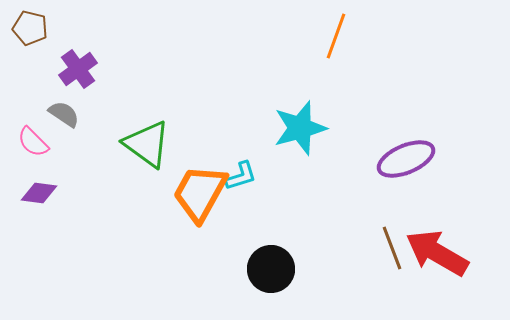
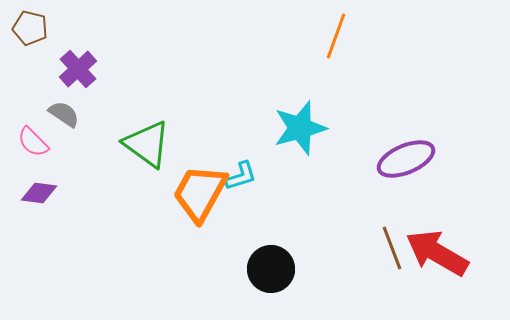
purple cross: rotated 6 degrees counterclockwise
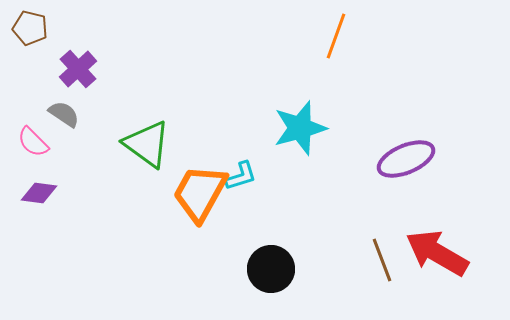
brown line: moved 10 px left, 12 px down
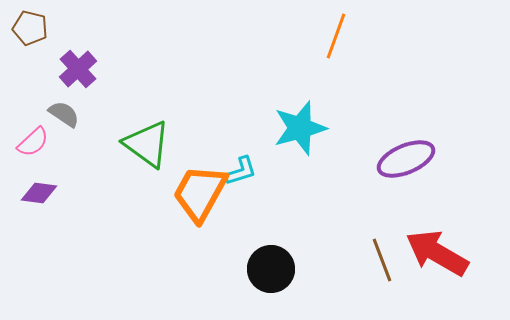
pink semicircle: rotated 88 degrees counterclockwise
cyan L-shape: moved 5 px up
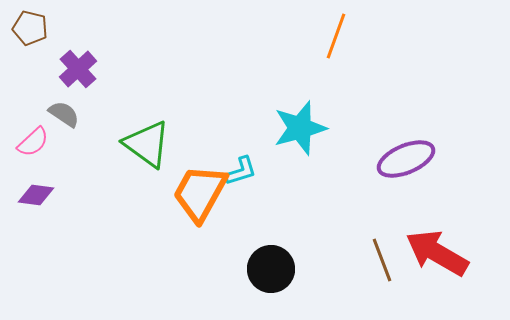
purple diamond: moved 3 px left, 2 px down
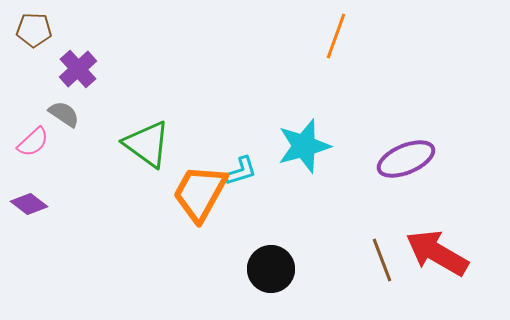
brown pentagon: moved 4 px right, 2 px down; rotated 12 degrees counterclockwise
cyan star: moved 4 px right, 18 px down
purple diamond: moved 7 px left, 9 px down; rotated 30 degrees clockwise
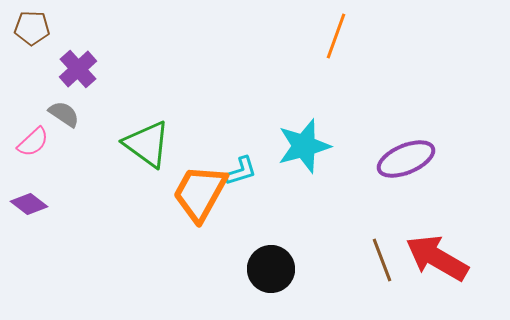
brown pentagon: moved 2 px left, 2 px up
red arrow: moved 5 px down
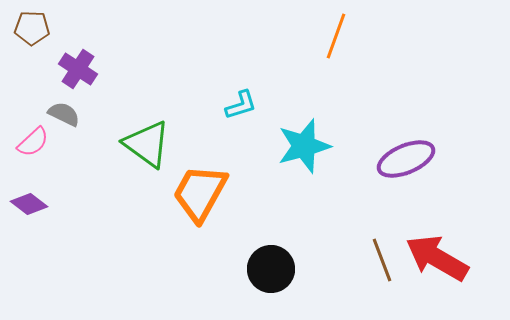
purple cross: rotated 15 degrees counterclockwise
gray semicircle: rotated 8 degrees counterclockwise
cyan L-shape: moved 66 px up
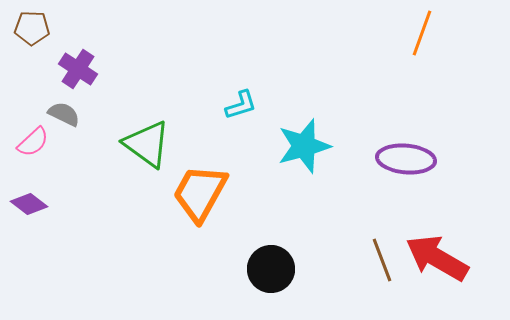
orange line: moved 86 px right, 3 px up
purple ellipse: rotated 28 degrees clockwise
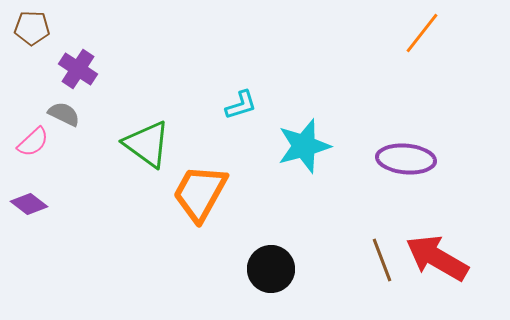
orange line: rotated 18 degrees clockwise
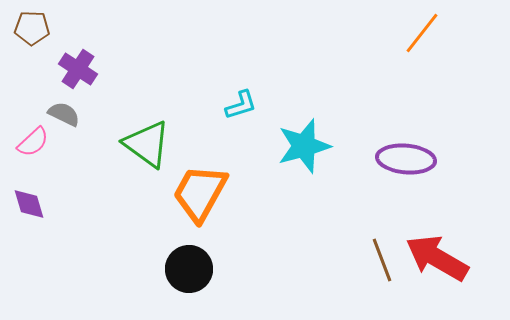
purple diamond: rotated 36 degrees clockwise
black circle: moved 82 px left
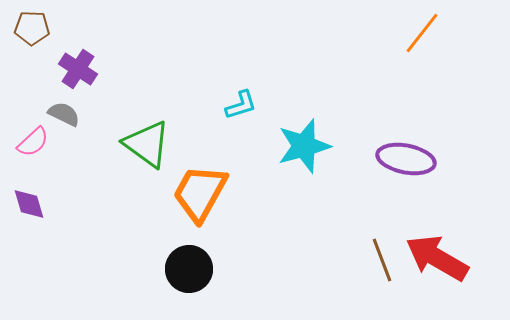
purple ellipse: rotated 6 degrees clockwise
